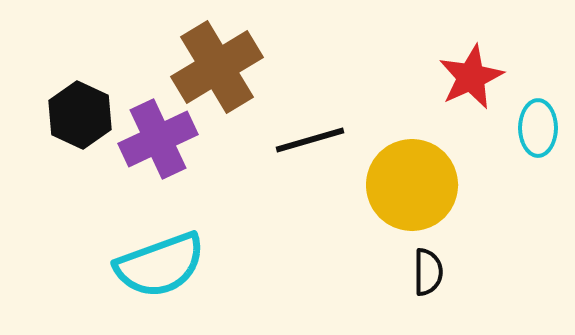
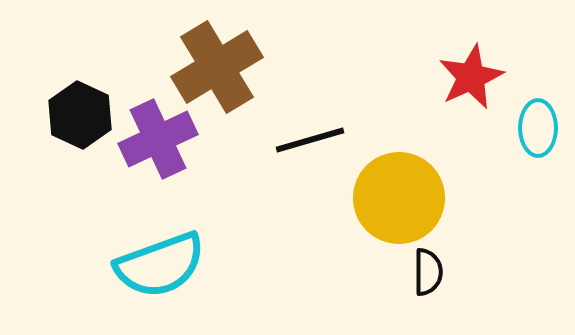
yellow circle: moved 13 px left, 13 px down
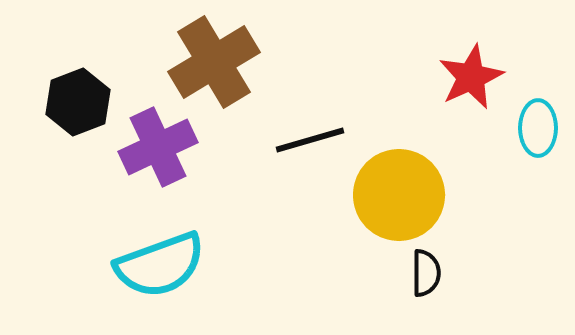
brown cross: moved 3 px left, 5 px up
black hexagon: moved 2 px left, 13 px up; rotated 14 degrees clockwise
purple cross: moved 8 px down
yellow circle: moved 3 px up
black semicircle: moved 2 px left, 1 px down
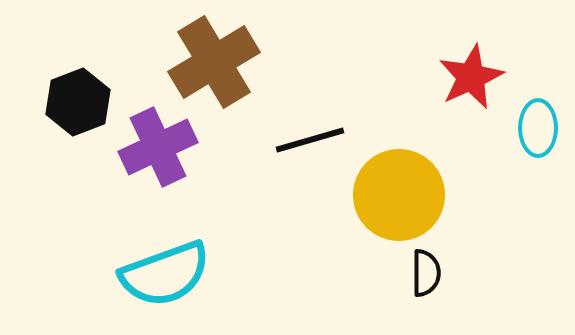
cyan semicircle: moved 5 px right, 9 px down
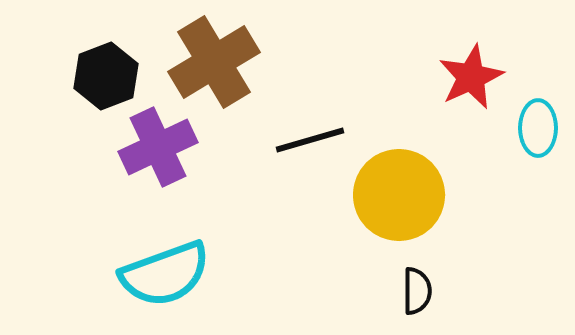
black hexagon: moved 28 px right, 26 px up
black semicircle: moved 9 px left, 18 px down
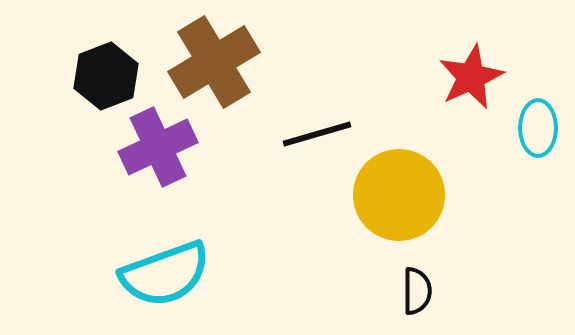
black line: moved 7 px right, 6 px up
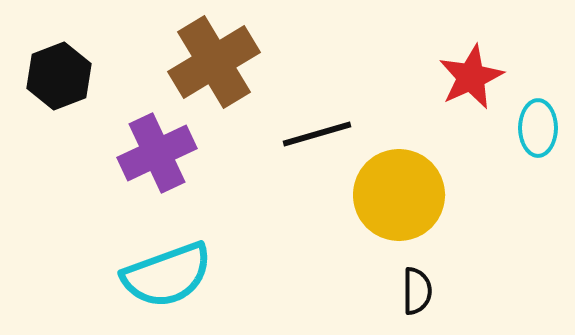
black hexagon: moved 47 px left
purple cross: moved 1 px left, 6 px down
cyan semicircle: moved 2 px right, 1 px down
